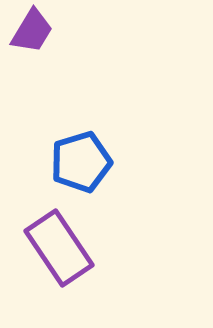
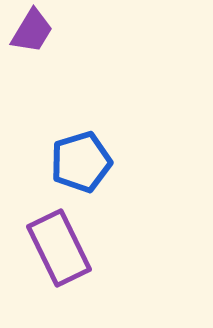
purple rectangle: rotated 8 degrees clockwise
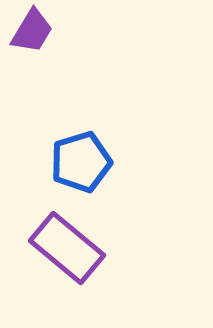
purple rectangle: moved 8 px right; rotated 24 degrees counterclockwise
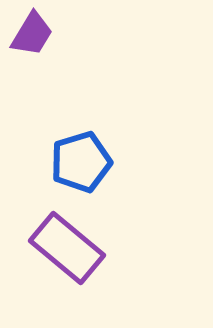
purple trapezoid: moved 3 px down
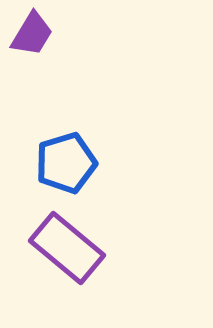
blue pentagon: moved 15 px left, 1 px down
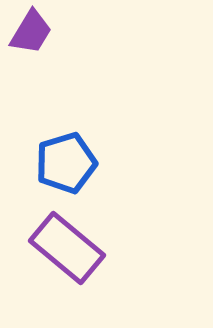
purple trapezoid: moved 1 px left, 2 px up
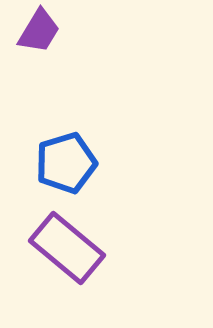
purple trapezoid: moved 8 px right, 1 px up
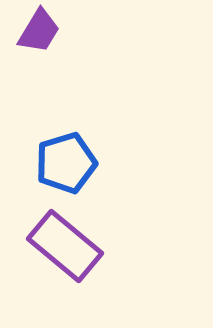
purple rectangle: moved 2 px left, 2 px up
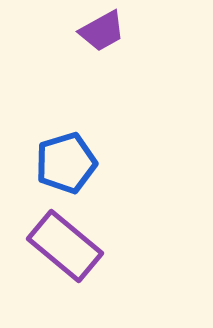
purple trapezoid: moved 63 px right; rotated 30 degrees clockwise
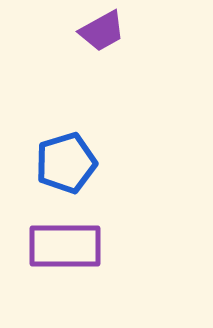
purple rectangle: rotated 40 degrees counterclockwise
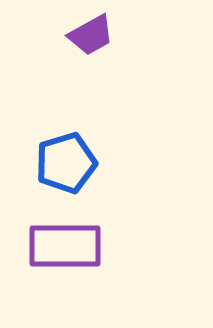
purple trapezoid: moved 11 px left, 4 px down
